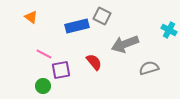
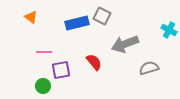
blue rectangle: moved 3 px up
pink line: moved 2 px up; rotated 28 degrees counterclockwise
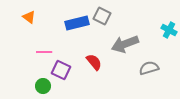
orange triangle: moved 2 px left
purple square: rotated 36 degrees clockwise
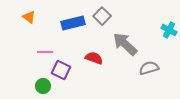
gray square: rotated 18 degrees clockwise
blue rectangle: moved 4 px left
gray arrow: rotated 64 degrees clockwise
pink line: moved 1 px right
red semicircle: moved 4 px up; rotated 30 degrees counterclockwise
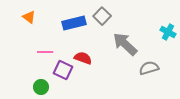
blue rectangle: moved 1 px right
cyan cross: moved 1 px left, 2 px down
red semicircle: moved 11 px left
purple square: moved 2 px right
green circle: moved 2 px left, 1 px down
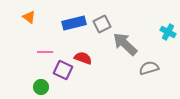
gray square: moved 8 px down; rotated 18 degrees clockwise
